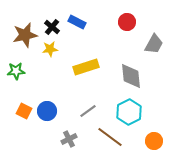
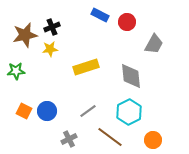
blue rectangle: moved 23 px right, 7 px up
black cross: rotated 28 degrees clockwise
orange circle: moved 1 px left, 1 px up
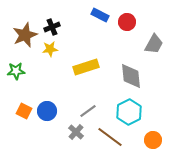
brown star: rotated 10 degrees counterclockwise
gray cross: moved 7 px right, 7 px up; rotated 21 degrees counterclockwise
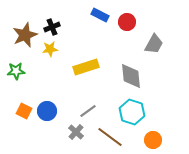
cyan hexagon: moved 3 px right; rotated 15 degrees counterclockwise
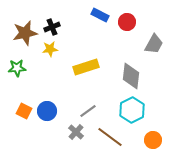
brown star: moved 2 px up; rotated 10 degrees clockwise
green star: moved 1 px right, 3 px up
gray diamond: rotated 12 degrees clockwise
cyan hexagon: moved 2 px up; rotated 15 degrees clockwise
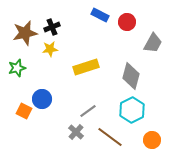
gray trapezoid: moved 1 px left, 1 px up
green star: rotated 12 degrees counterclockwise
gray diamond: rotated 8 degrees clockwise
blue circle: moved 5 px left, 12 px up
orange circle: moved 1 px left
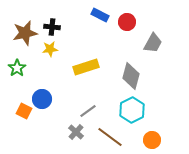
black cross: rotated 28 degrees clockwise
green star: rotated 18 degrees counterclockwise
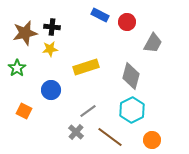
blue circle: moved 9 px right, 9 px up
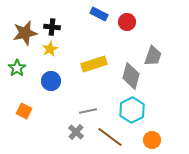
blue rectangle: moved 1 px left, 1 px up
gray trapezoid: moved 13 px down; rotated 10 degrees counterclockwise
yellow star: rotated 21 degrees counterclockwise
yellow rectangle: moved 8 px right, 3 px up
blue circle: moved 9 px up
gray line: rotated 24 degrees clockwise
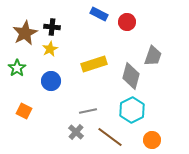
brown star: rotated 15 degrees counterclockwise
